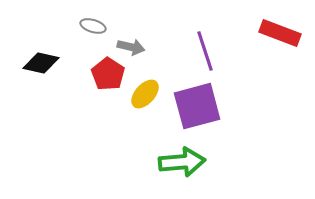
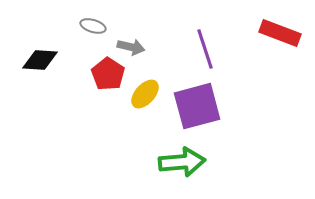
purple line: moved 2 px up
black diamond: moved 1 px left, 3 px up; rotated 9 degrees counterclockwise
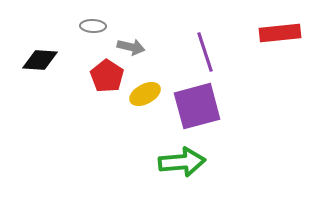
gray ellipse: rotated 15 degrees counterclockwise
red rectangle: rotated 27 degrees counterclockwise
purple line: moved 3 px down
red pentagon: moved 1 px left, 2 px down
yellow ellipse: rotated 20 degrees clockwise
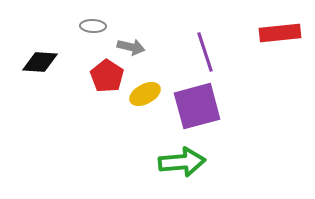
black diamond: moved 2 px down
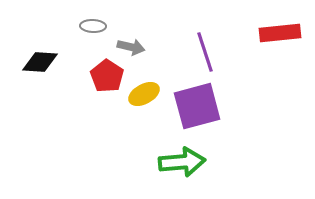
yellow ellipse: moved 1 px left
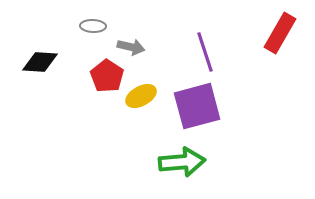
red rectangle: rotated 54 degrees counterclockwise
yellow ellipse: moved 3 px left, 2 px down
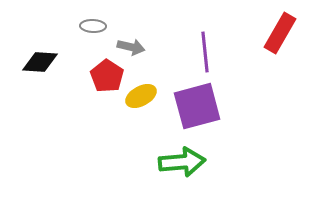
purple line: rotated 12 degrees clockwise
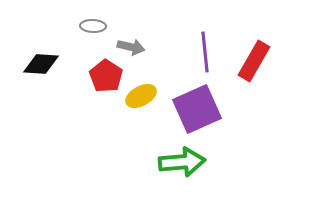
red rectangle: moved 26 px left, 28 px down
black diamond: moved 1 px right, 2 px down
red pentagon: moved 1 px left
purple square: moved 3 px down; rotated 9 degrees counterclockwise
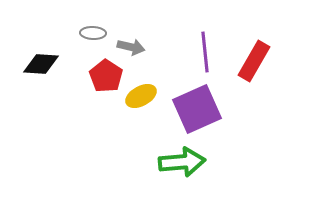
gray ellipse: moved 7 px down
